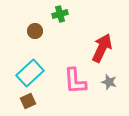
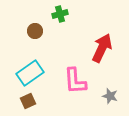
cyan rectangle: rotated 8 degrees clockwise
gray star: moved 1 px right, 14 px down
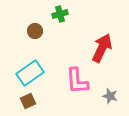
pink L-shape: moved 2 px right
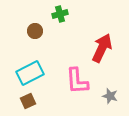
cyan rectangle: rotated 8 degrees clockwise
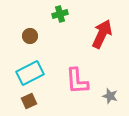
brown circle: moved 5 px left, 5 px down
red arrow: moved 14 px up
brown square: moved 1 px right
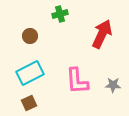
gray star: moved 3 px right, 11 px up; rotated 14 degrees counterclockwise
brown square: moved 2 px down
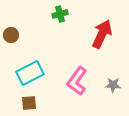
brown circle: moved 19 px left, 1 px up
pink L-shape: rotated 40 degrees clockwise
brown square: rotated 21 degrees clockwise
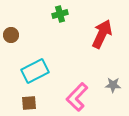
cyan rectangle: moved 5 px right, 2 px up
pink L-shape: moved 16 px down; rotated 8 degrees clockwise
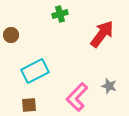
red arrow: rotated 12 degrees clockwise
gray star: moved 4 px left, 1 px down; rotated 14 degrees clockwise
brown square: moved 2 px down
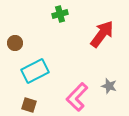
brown circle: moved 4 px right, 8 px down
brown square: rotated 21 degrees clockwise
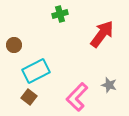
brown circle: moved 1 px left, 2 px down
cyan rectangle: moved 1 px right
gray star: moved 1 px up
brown square: moved 8 px up; rotated 21 degrees clockwise
